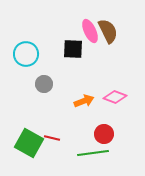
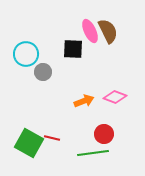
gray circle: moved 1 px left, 12 px up
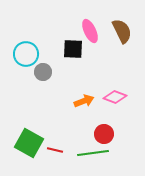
brown semicircle: moved 14 px right
red line: moved 3 px right, 12 px down
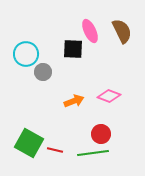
pink diamond: moved 6 px left, 1 px up
orange arrow: moved 10 px left
red circle: moved 3 px left
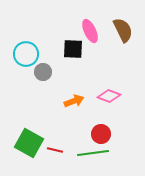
brown semicircle: moved 1 px right, 1 px up
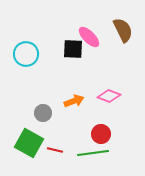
pink ellipse: moved 1 px left, 6 px down; rotated 20 degrees counterclockwise
gray circle: moved 41 px down
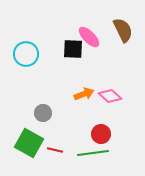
pink diamond: moved 1 px right; rotated 20 degrees clockwise
orange arrow: moved 10 px right, 7 px up
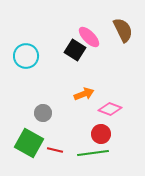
black square: moved 2 px right, 1 px down; rotated 30 degrees clockwise
cyan circle: moved 2 px down
pink diamond: moved 13 px down; rotated 20 degrees counterclockwise
